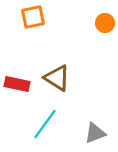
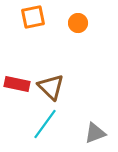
orange circle: moved 27 px left
brown triangle: moved 6 px left, 9 px down; rotated 12 degrees clockwise
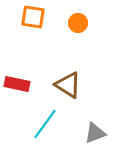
orange square: rotated 20 degrees clockwise
brown triangle: moved 17 px right, 2 px up; rotated 12 degrees counterclockwise
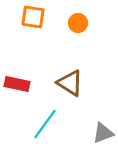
brown triangle: moved 2 px right, 2 px up
gray triangle: moved 8 px right
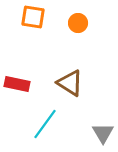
gray triangle: rotated 40 degrees counterclockwise
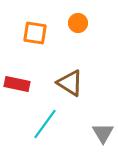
orange square: moved 2 px right, 16 px down
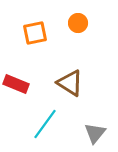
orange square: rotated 20 degrees counterclockwise
red rectangle: moved 1 px left; rotated 10 degrees clockwise
gray triangle: moved 8 px left; rotated 10 degrees clockwise
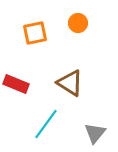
cyan line: moved 1 px right
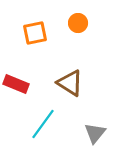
cyan line: moved 3 px left
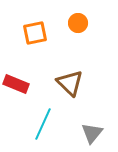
brown triangle: rotated 12 degrees clockwise
cyan line: rotated 12 degrees counterclockwise
gray triangle: moved 3 px left
